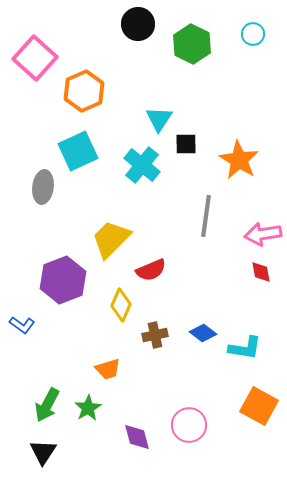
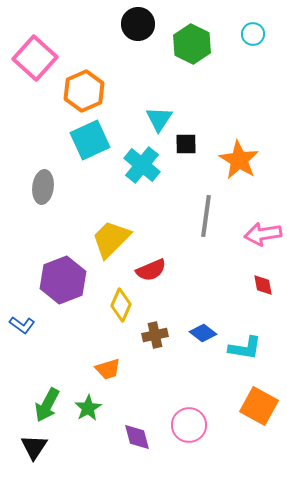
cyan square: moved 12 px right, 11 px up
red diamond: moved 2 px right, 13 px down
black triangle: moved 9 px left, 5 px up
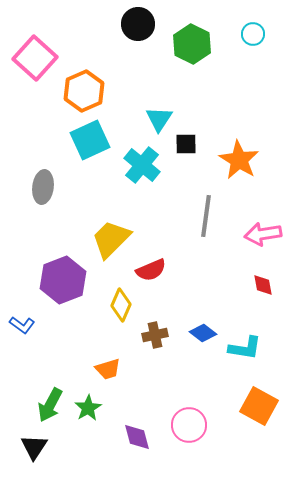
green arrow: moved 3 px right
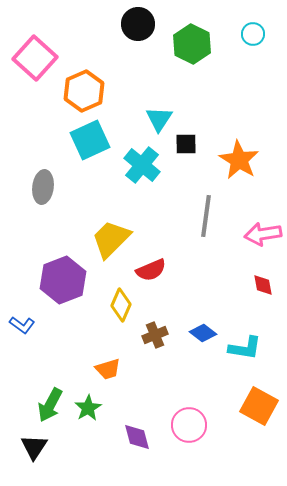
brown cross: rotated 10 degrees counterclockwise
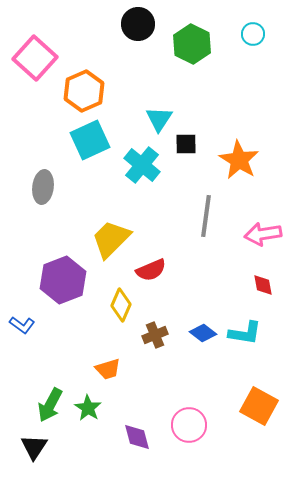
cyan L-shape: moved 15 px up
green star: rotated 8 degrees counterclockwise
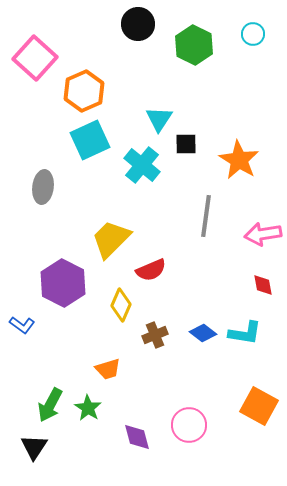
green hexagon: moved 2 px right, 1 px down
purple hexagon: moved 3 px down; rotated 12 degrees counterclockwise
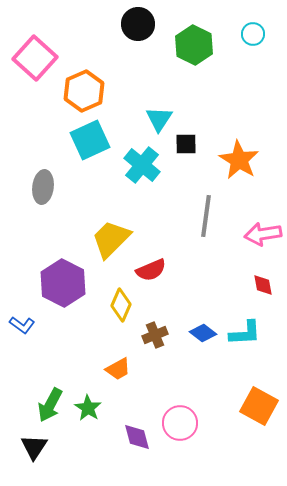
cyan L-shape: rotated 12 degrees counterclockwise
orange trapezoid: moved 10 px right; rotated 12 degrees counterclockwise
pink circle: moved 9 px left, 2 px up
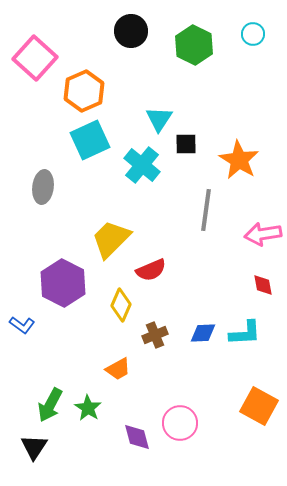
black circle: moved 7 px left, 7 px down
gray line: moved 6 px up
blue diamond: rotated 40 degrees counterclockwise
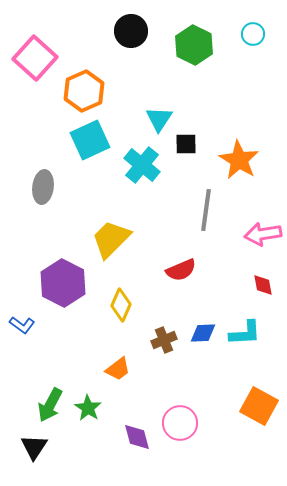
red semicircle: moved 30 px right
brown cross: moved 9 px right, 5 px down
orange trapezoid: rotated 8 degrees counterclockwise
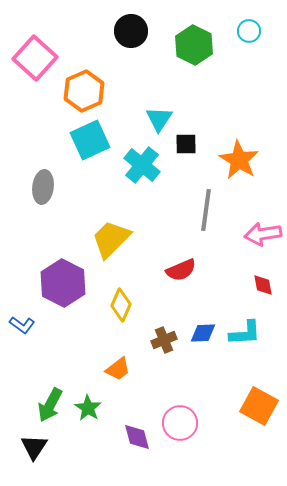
cyan circle: moved 4 px left, 3 px up
